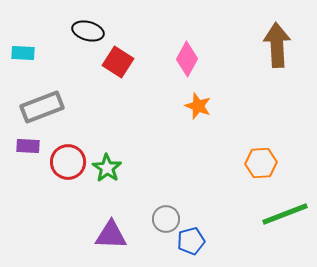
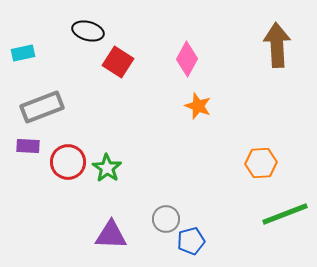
cyan rectangle: rotated 15 degrees counterclockwise
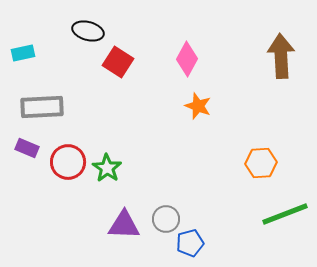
brown arrow: moved 4 px right, 11 px down
gray rectangle: rotated 18 degrees clockwise
purple rectangle: moved 1 px left, 2 px down; rotated 20 degrees clockwise
purple triangle: moved 13 px right, 10 px up
blue pentagon: moved 1 px left, 2 px down
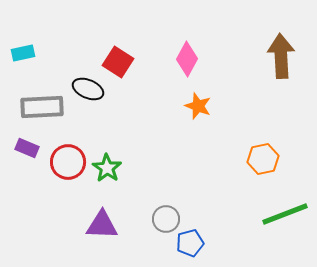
black ellipse: moved 58 px down; rotated 8 degrees clockwise
orange hexagon: moved 2 px right, 4 px up; rotated 8 degrees counterclockwise
purple triangle: moved 22 px left
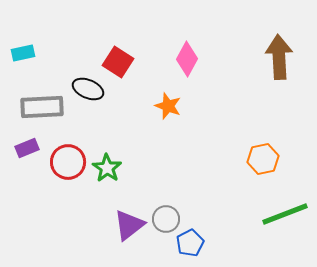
brown arrow: moved 2 px left, 1 px down
orange star: moved 30 px left
purple rectangle: rotated 45 degrees counterclockwise
purple triangle: moved 27 px right; rotated 40 degrees counterclockwise
blue pentagon: rotated 12 degrees counterclockwise
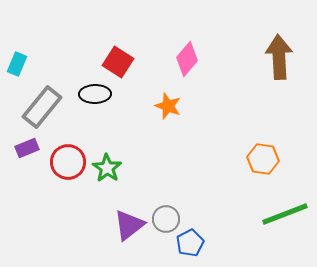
cyan rectangle: moved 6 px left, 11 px down; rotated 55 degrees counterclockwise
pink diamond: rotated 12 degrees clockwise
black ellipse: moved 7 px right, 5 px down; rotated 24 degrees counterclockwise
gray rectangle: rotated 48 degrees counterclockwise
orange hexagon: rotated 20 degrees clockwise
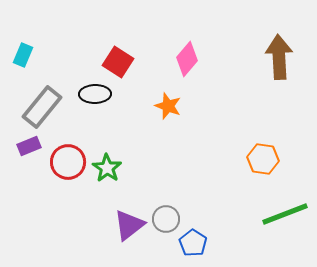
cyan rectangle: moved 6 px right, 9 px up
purple rectangle: moved 2 px right, 2 px up
blue pentagon: moved 3 px right; rotated 12 degrees counterclockwise
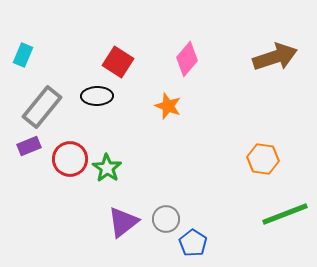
brown arrow: moved 4 px left; rotated 75 degrees clockwise
black ellipse: moved 2 px right, 2 px down
red circle: moved 2 px right, 3 px up
purple triangle: moved 6 px left, 3 px up
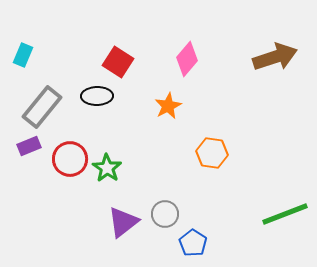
orange star: rotated 24 degrees clockwise
orange hexagon: moved 51 px left, 6 px up
gray circle: moved 1 px left, 5 px up
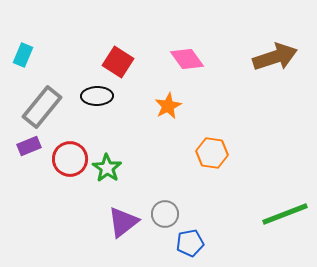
pink diamond: rotated 76 degrees counterclockwise
blue pentagon: moved 3 px left; rotated 28 degrees clockwise
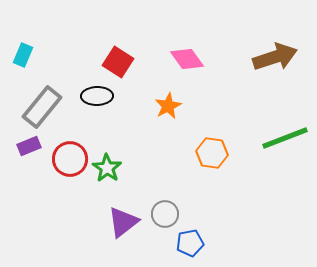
green line: moved 76 px up
